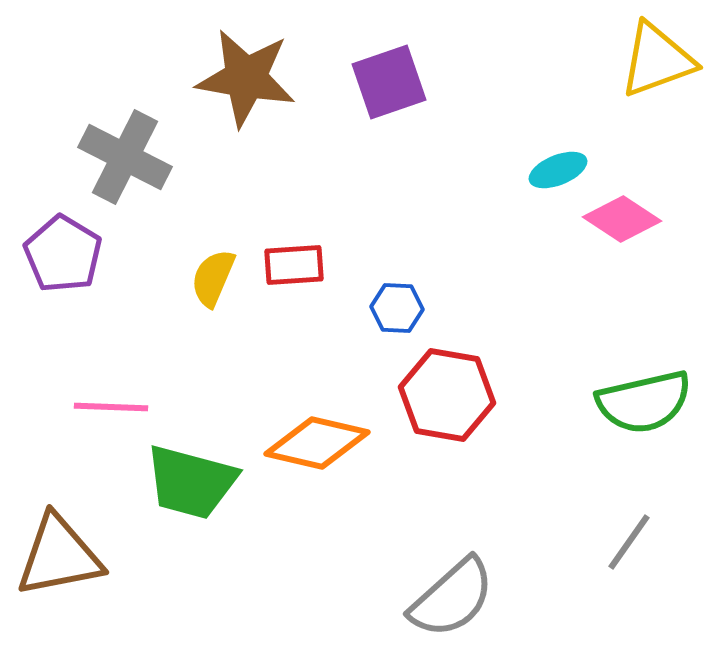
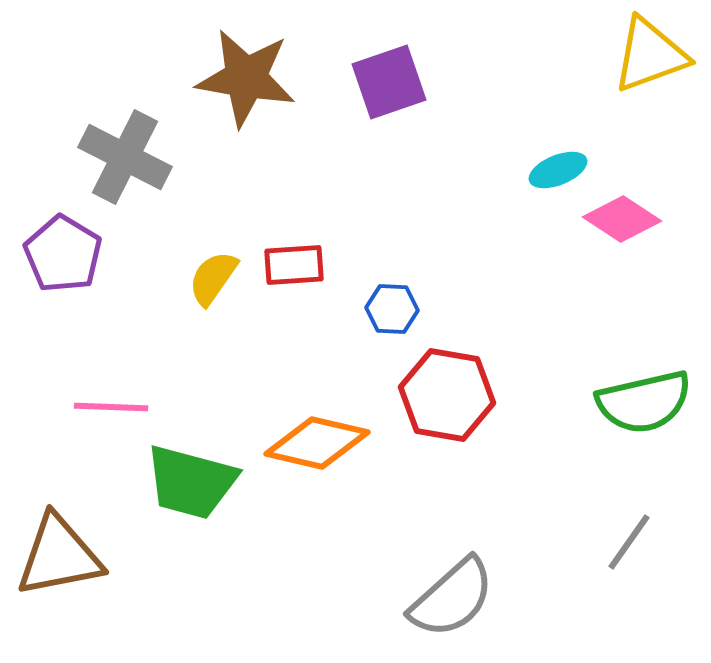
yellow triangle: moved 7 px left, 5 px up
yellow semicircle: rotated 12 degrees clockwise
blue hexagon: moved 5 px left, 1 px down
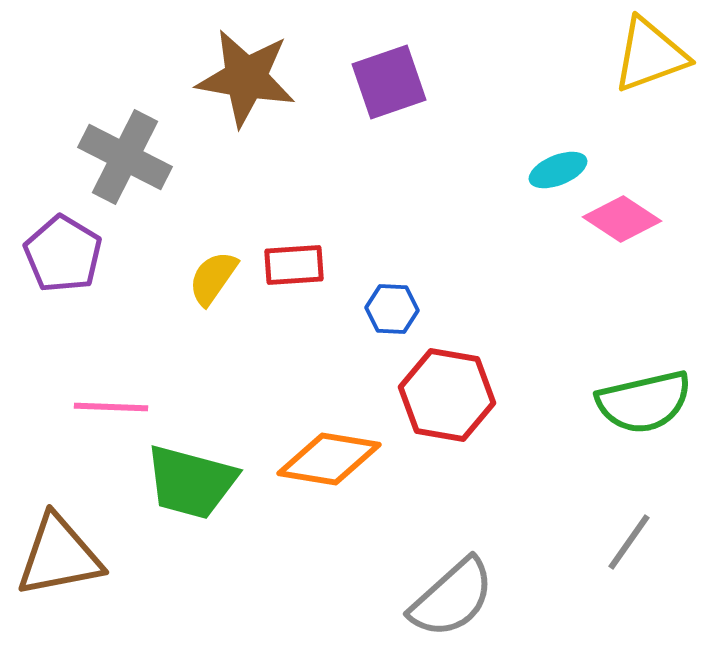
orange diamond: moved 12 px right, 16 px down; rotated 4 degrees counterclockwise
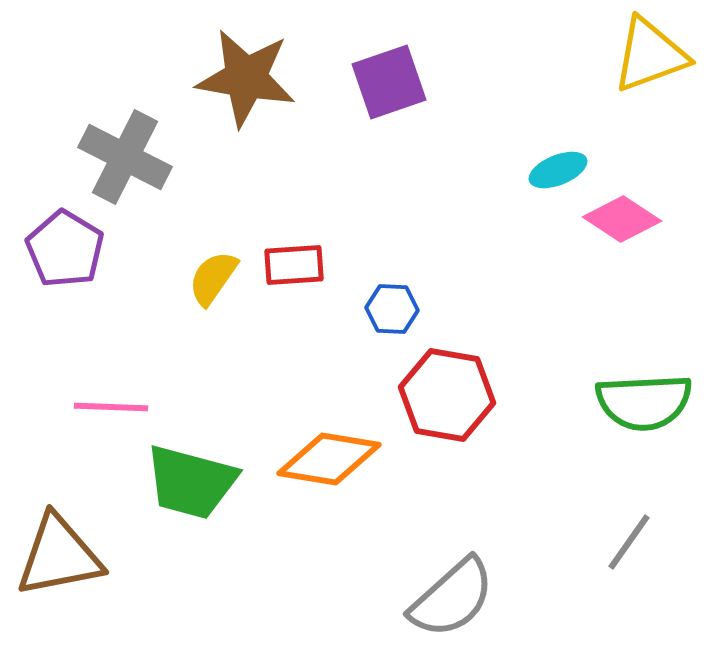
purple pentagon: moved 2 px right, 5 px up
green semicircle: rotated 10 degrees clockwise
